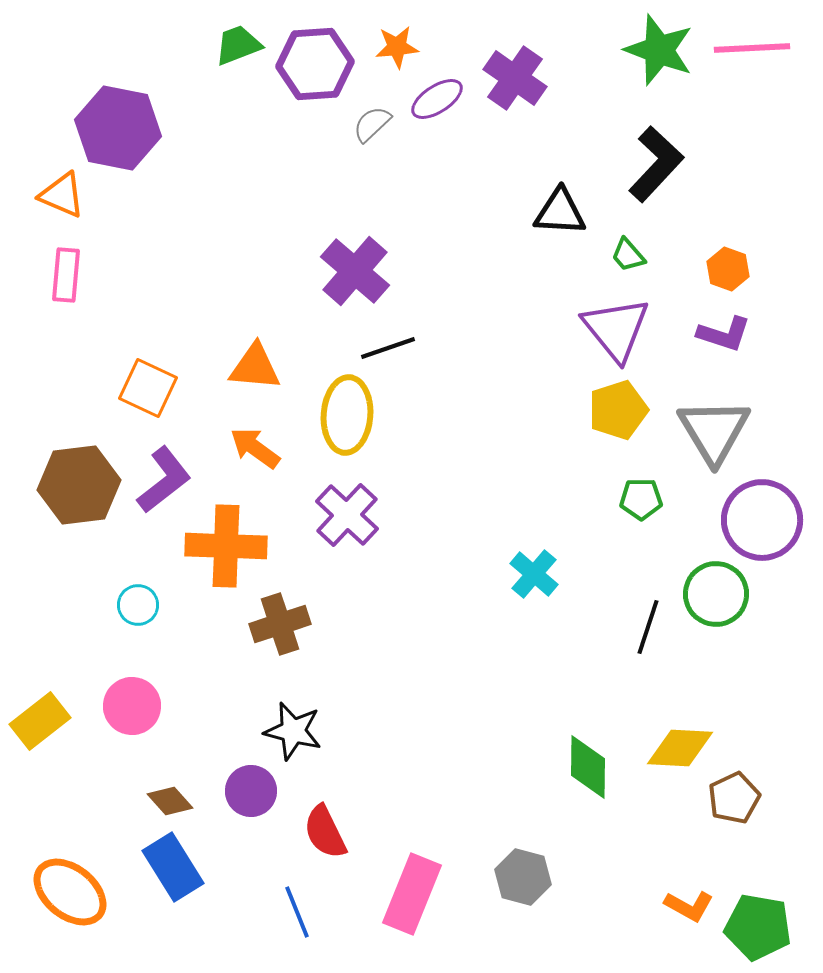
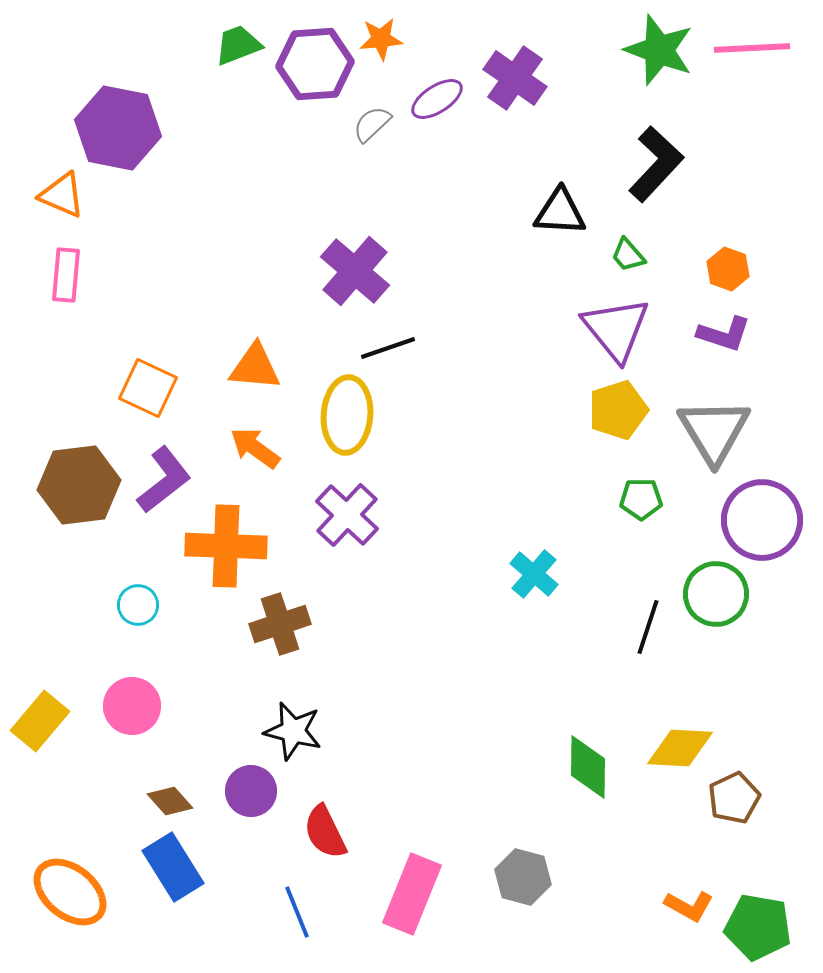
orange star at (397, 47): moved 16 px left, 8 px up
yellow rectangle at (40, 721): rotated 12 degrees counterclockwise
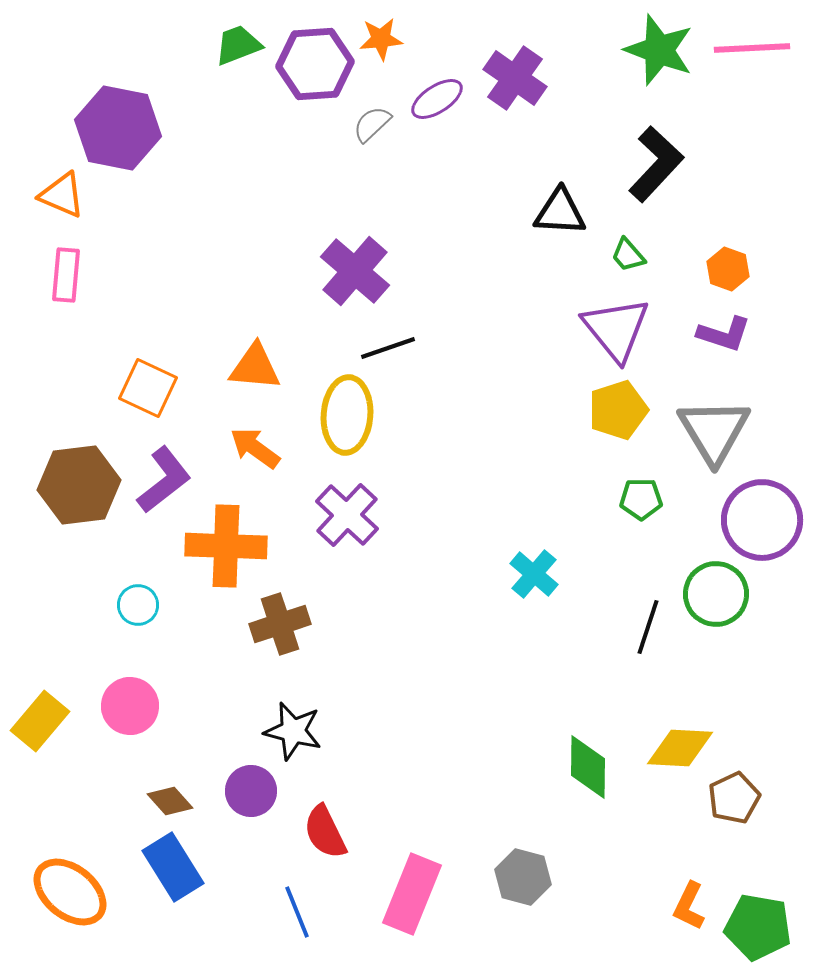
pink circle at (132, 706): moved 2 px left
orange L-shape at (689, 906): rotated 87 degrees clockwise
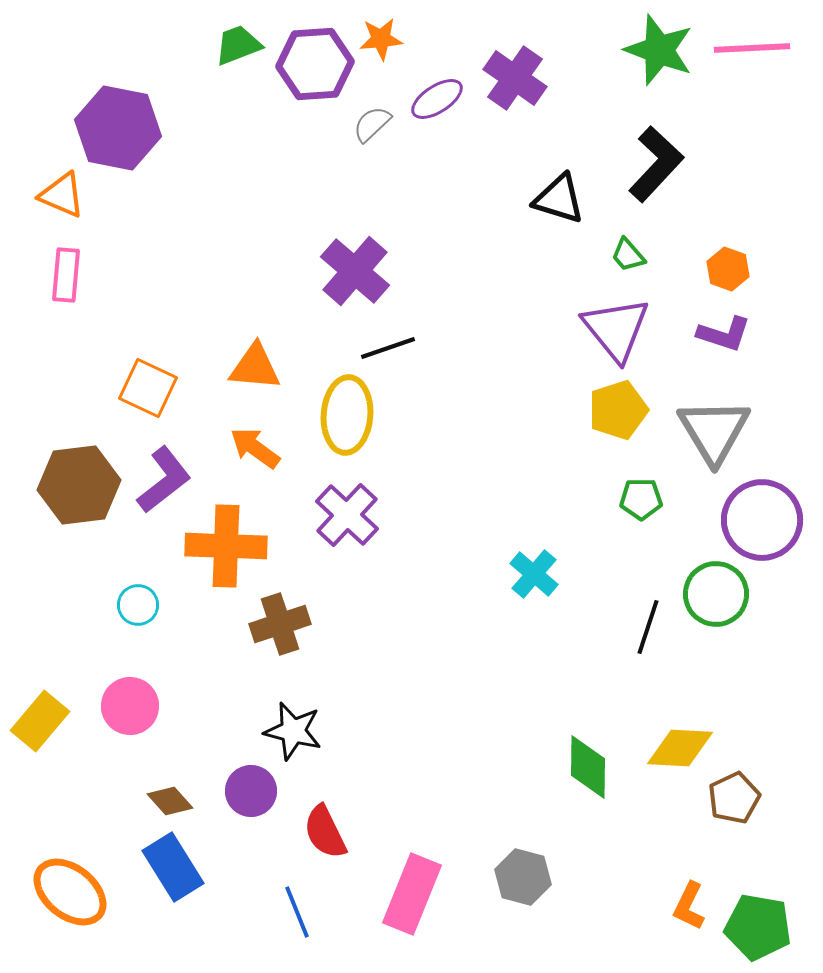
black triangle at (560, 212): moved 1 px left, 13 px up; rotated 14 degrees clockwise
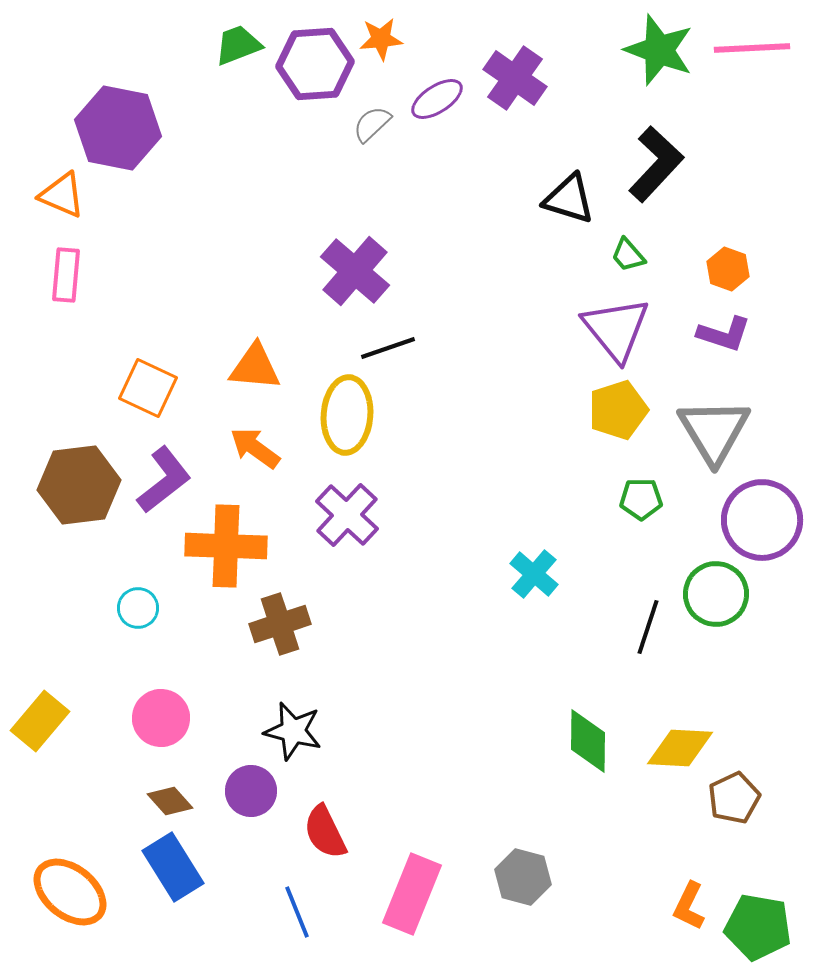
black triangle at (559, 199): moved 10 px right
cyan circle at (138, 605): moved 3 px down
pink circle at (130, 706): moved 31 px right, 12 px down
green diamond at (588, 767): moved 26 px up
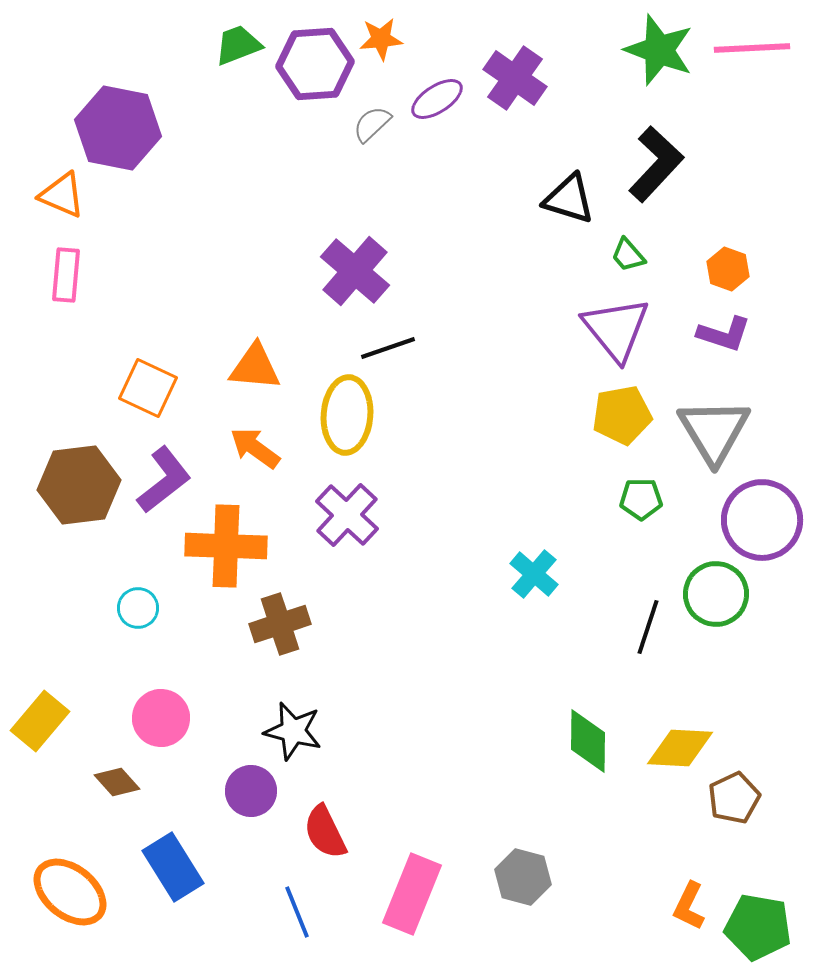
yellow pentagon at (618, 410): moved 4 px right, 5 px down; rotated 8 degrees clockwise
brown diamond at (170, 801): moved 53 px left, 19 px up
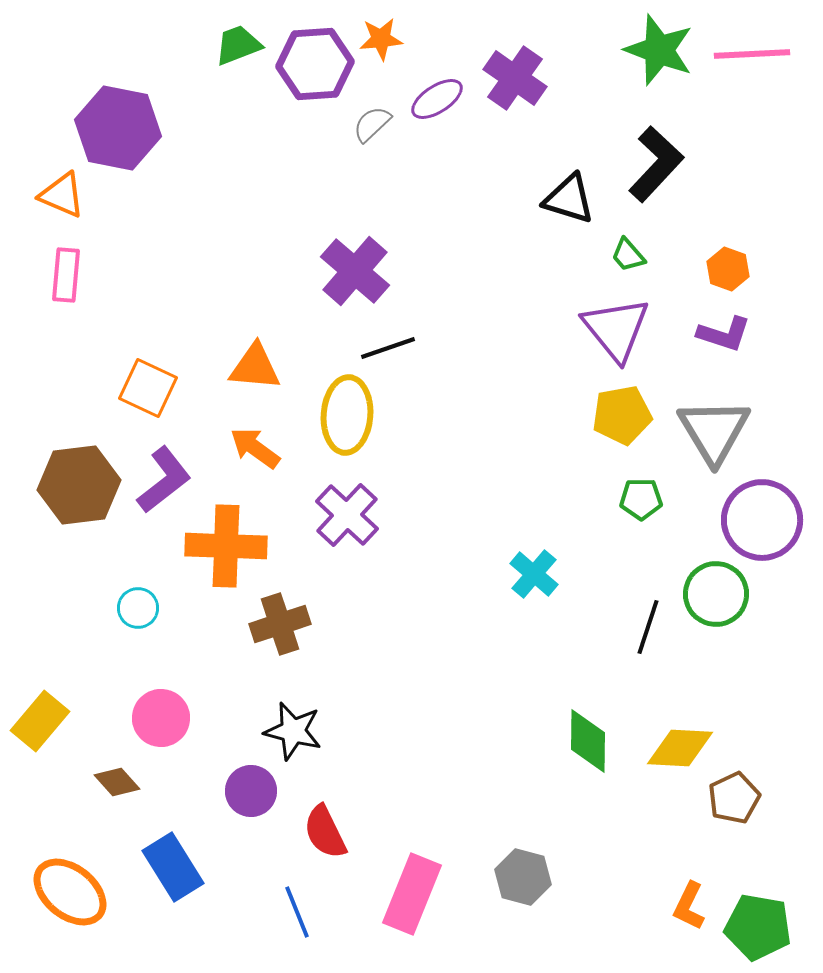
pink line at (752, 48): moved 6 px down
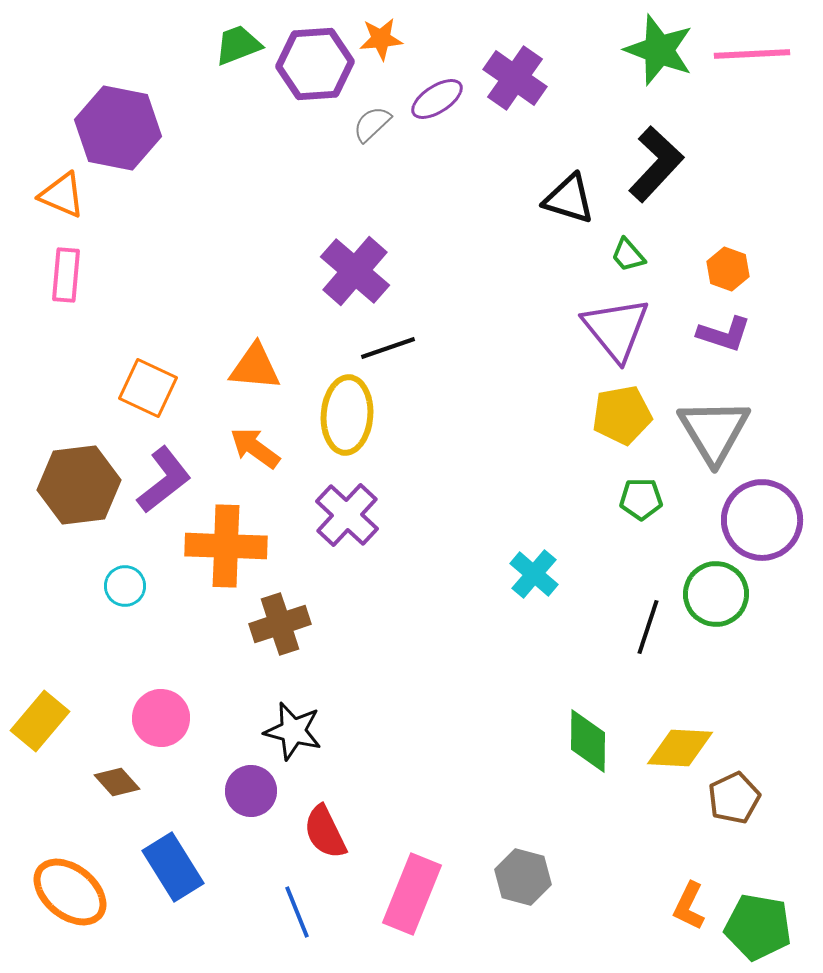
cyan circle at (138, 608): moved 13 px left, 22 px up
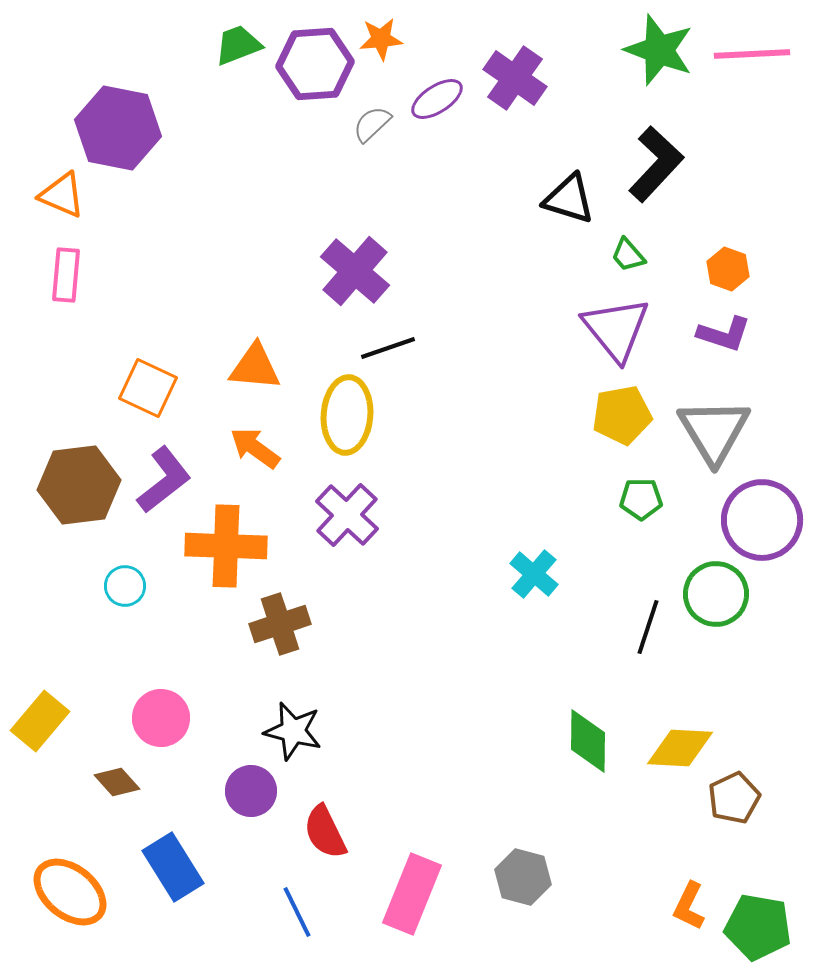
blue line at (297, 912): rotated 4 degrees counterclockwise
